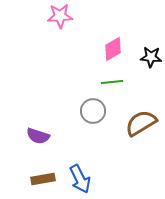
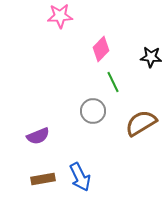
pink diamond: moved 12 px left; rotated 15 degrees counterclockwise
green line: moved 1 px right; rotated 70 degrees clockwise
purple semicircle: rotated 40 degrees counterclockwise
blue arrow: moved 2 px up
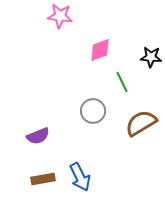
pink star: rotated 10 degrees clockwise
pink diamond: moved 1 px left, 1 px down; rotated 25 degrees clockwise
green line: moved 9 px right
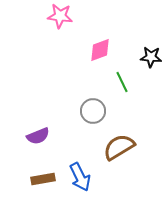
brown semicircle: moved 22 px left, 24 px down
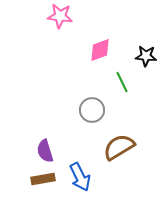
black star: moved 5 px left, 1 px up
gray circle: moved 1 px left, 1 px up
purple semicircle: moved 7 px right, 15 px down; rotated 95 degrees clockwise
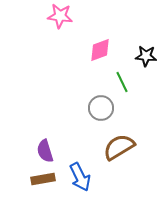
gray circle: moved 9 px right, 2 px up
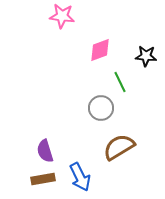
pink star: moved 2 px right
green line: moved 2 px left
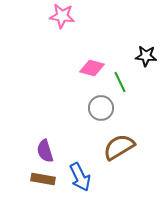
pink diamond: moved 8 px left, 18 px down; rotated 35 degrees clockwise
brown rectangle: rotated 20 degrees clockwise
